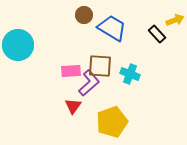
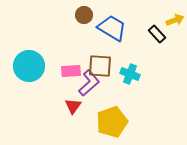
cyan circle: moved 11 px right, 21 px down
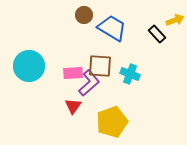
pink rectangle: moved 2 px right, 2 px down
